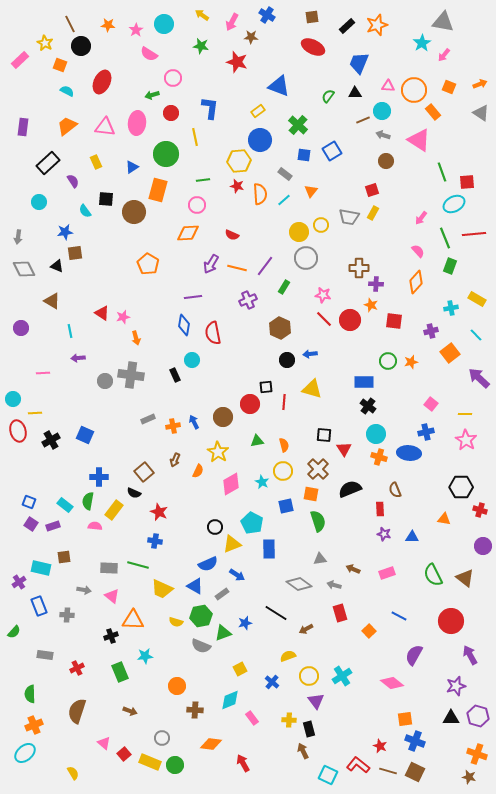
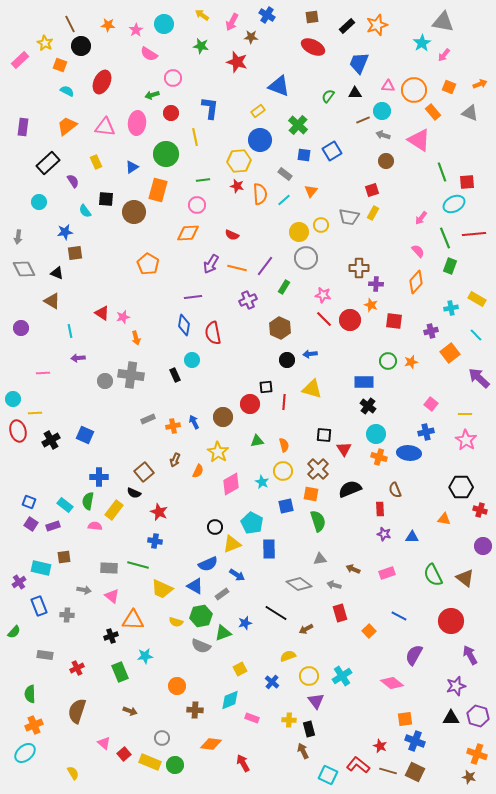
gray triangle at (481, 113): moved 11 px left; rotated 12 degrees counterclockwise
black triangle at (57, 266): moved 7 px down
pink rectangle at (252, 718): rotated 32 degrees counterclockwise
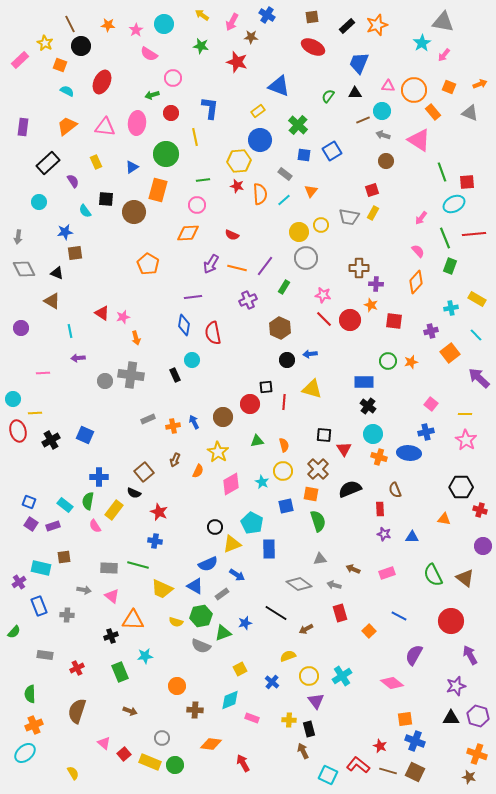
cyan circle at (376, 434): moved 3 px left
pink semicircle at (95, 526): rotated 128 degrees counterclockwise
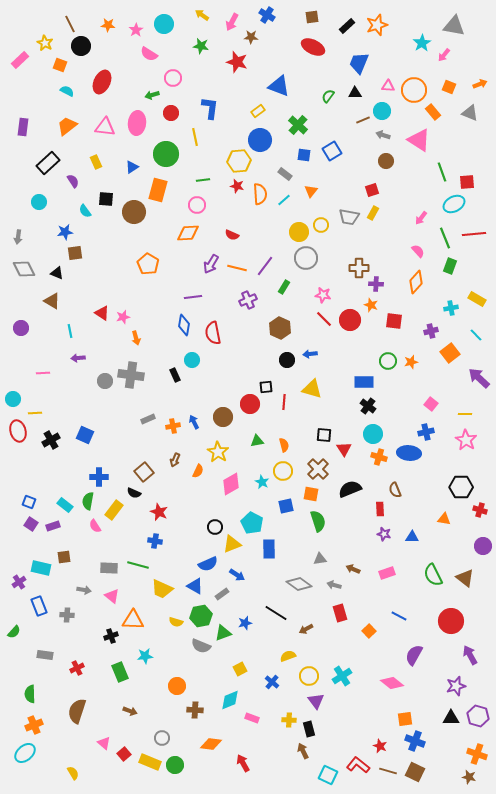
gray triangle at (443, 22): moved 11 px right, 4 px down
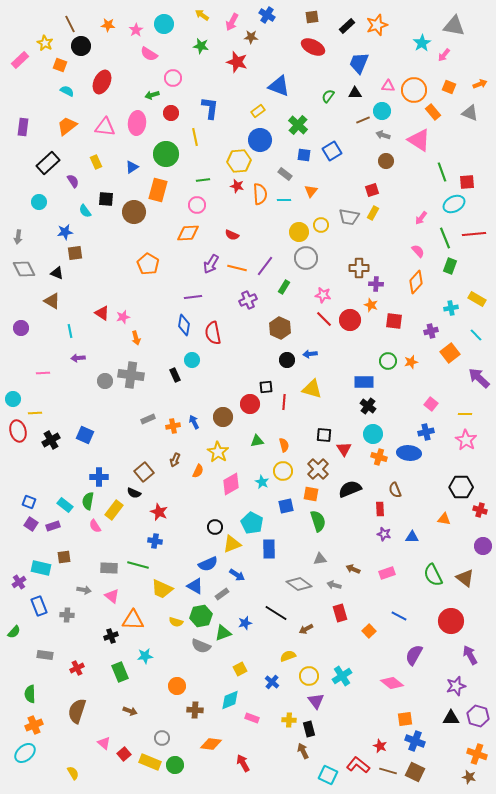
cyan line at (284, 200): rotated 40 degrees clockwise
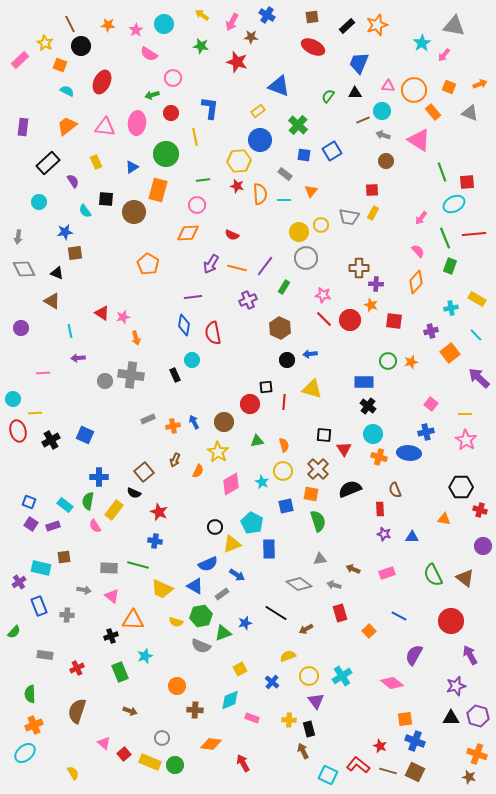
red square at (372, 190): rotated 16 degrees clockwise
brown circle at (223, 417): moved 1 px right, 5 px down
cyan star at (145, 656): rotated 14 degrees counterclockwise
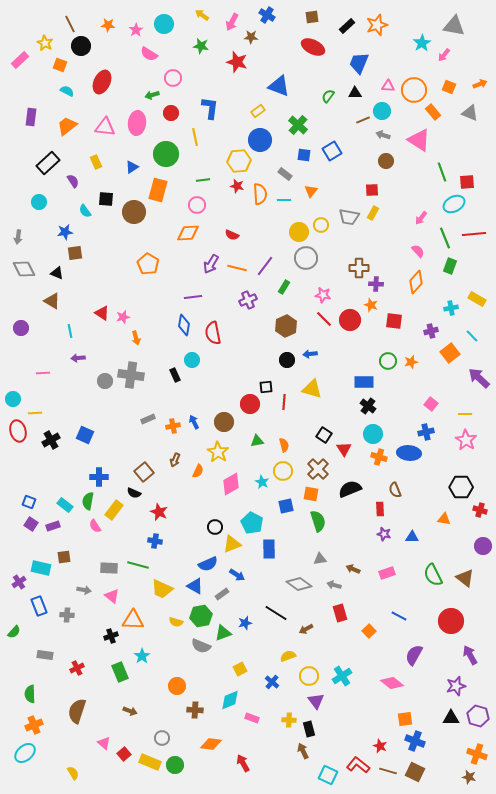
purple rectangle at (23, 127): moved 8 px right, 10 px up
brown hexagon at (280, 328): moved 6 px right, 2 px up; rotated 10 degrees clockwise
cyan line at (476, 335): moved 4 px left, 1 px down
black square at (324, 435): rotated 28 degrees clockwise
cyan star at (145, 656): moved 3 px left; rotated 14 degrees counterclockwise
